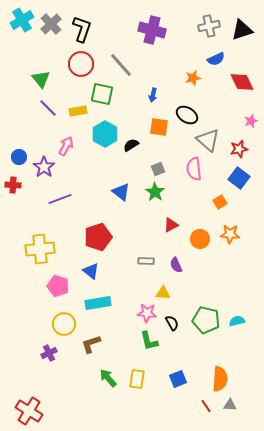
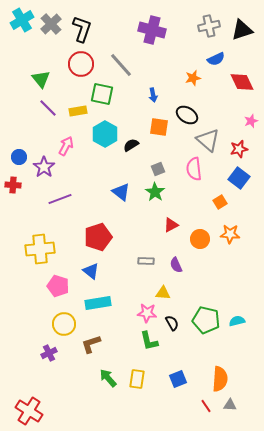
blue arrow at (153, 95): rotated 24 degrees counterclockwise
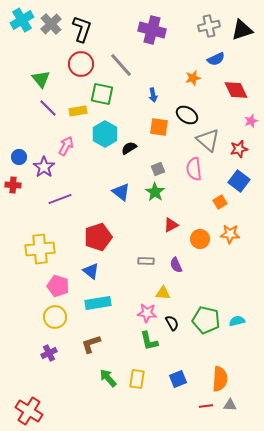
red diamond at (242, 82): moved 6 px left, 8 px down
black semicircle at (131, 145): moved 2 px left, 3 px down
blue square at (239, 178): moved 3 px down
yellow circle at (64, 324): moved 9 px left, 7 px up
red line at (206, 406): rotated 64 degrees counterclockwise
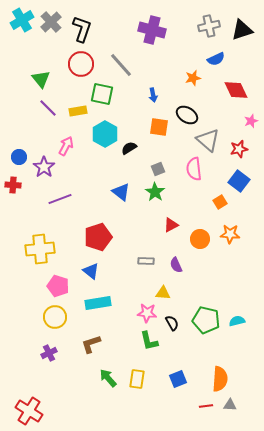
gray cross at (51, 24): moved 2 px up
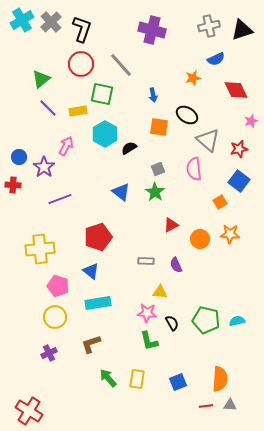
green triangle at (41, 79): rotated 30 degrees clockwise
yellow triangle at (163, 293): moved 3 px left, 1 px up
blue square at (178, 379): moved 3 px down
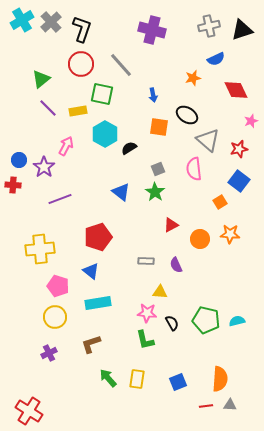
blue circle at (19, 157): moved 3 px down
green L-shape at (149, 341): moved 4 px left, 1 px up
